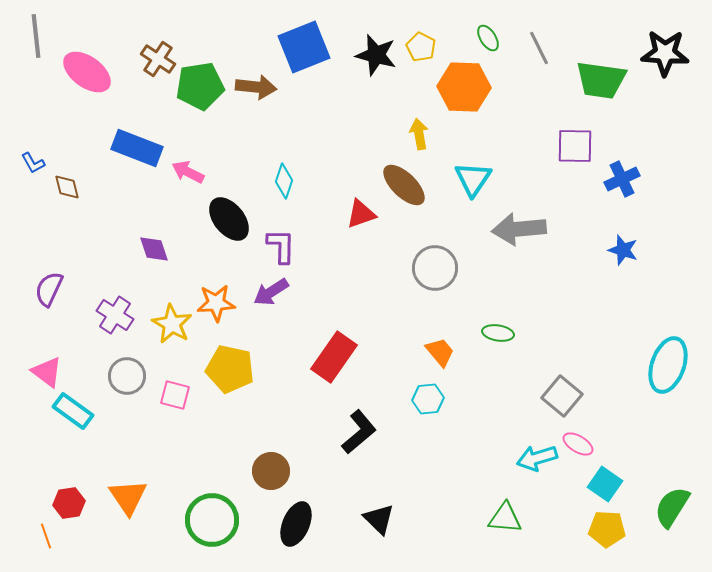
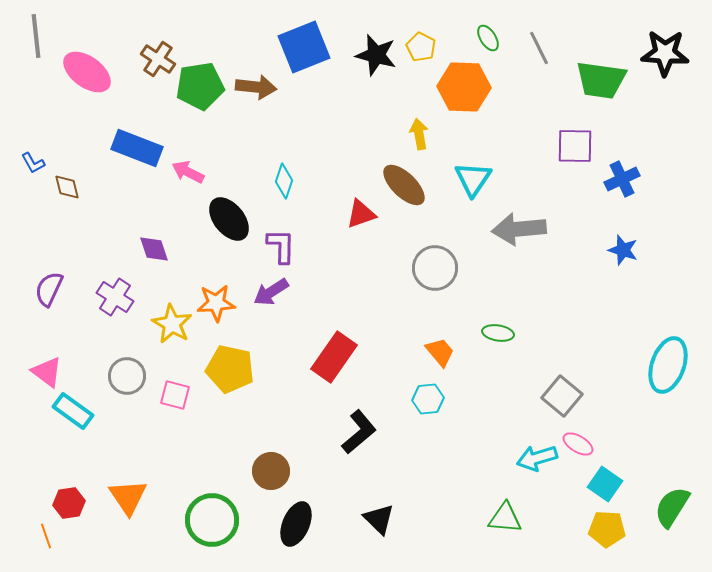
purple cross at (115, 315): moved 18 px up
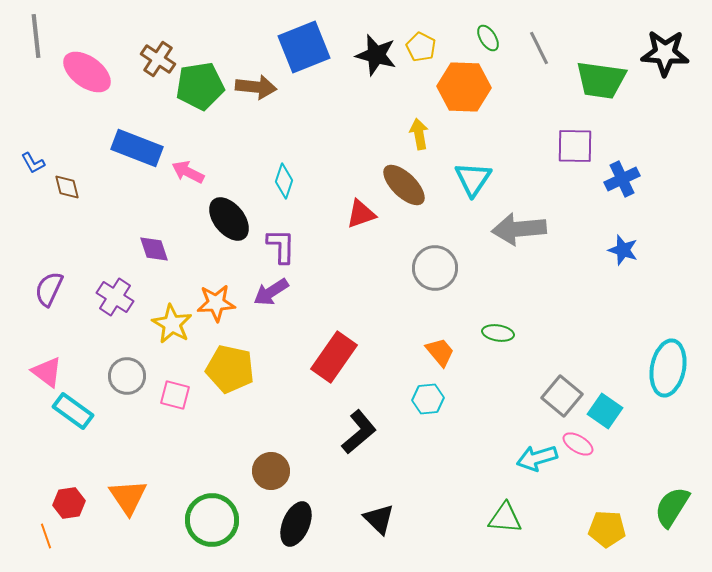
cyan ellipse at (668, 365): moved 3 px down; rotated 8 degrees counterclockwise
cyan square at (605, 484): moved 73 px up
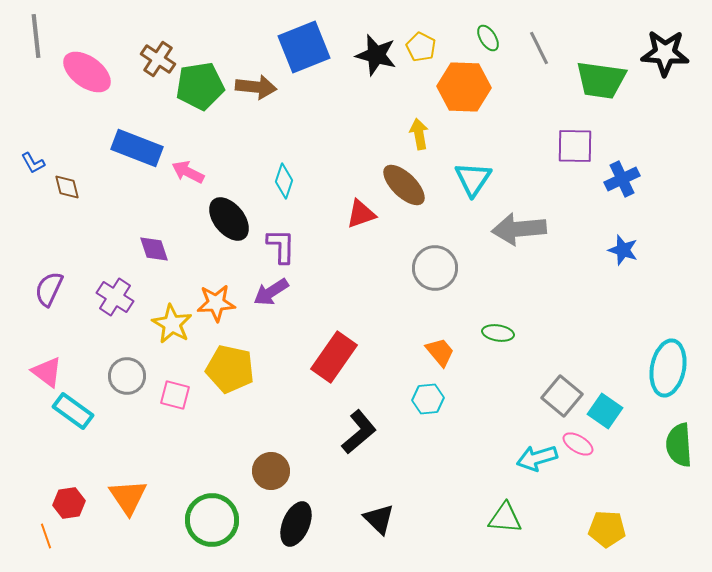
green semicircle at (672, 507): moved 7 px right, 62 px up; rotated 36 degrees counterclockwise
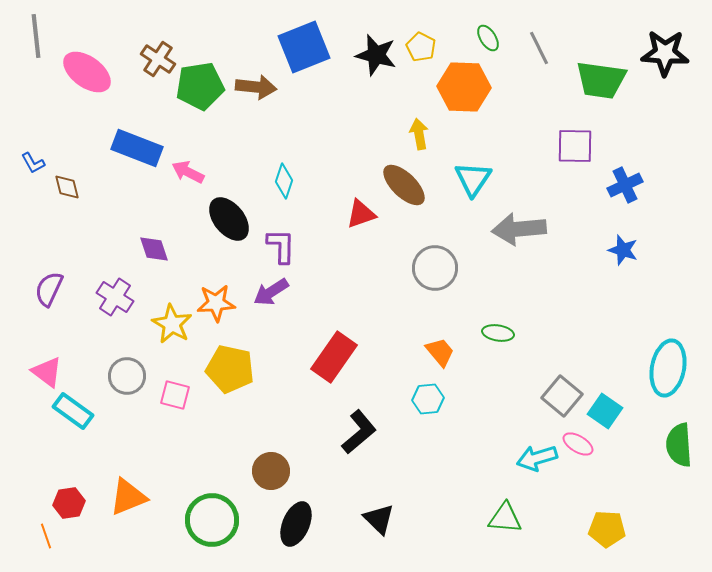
blue cross at (622, 179): moved 3 px right, 6 px down
orange triangle at (128, 497): rotated 42 degrees clockwise
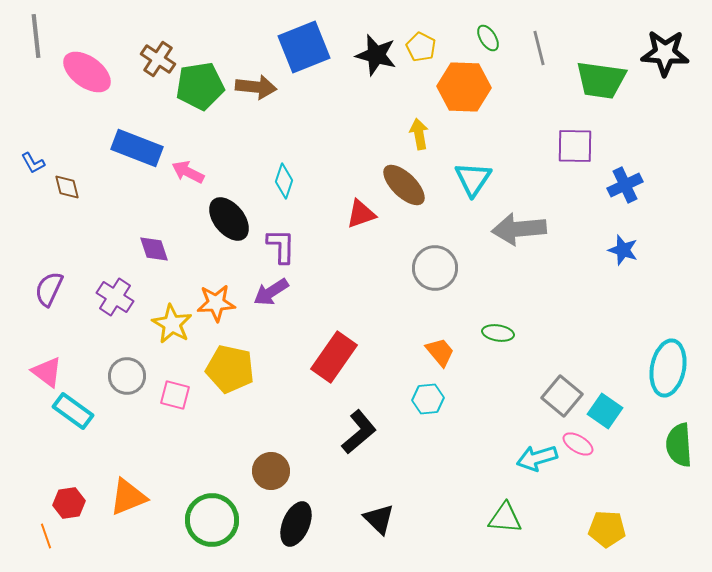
gray line at (539, 48): rotated 12 degrees clockwise
